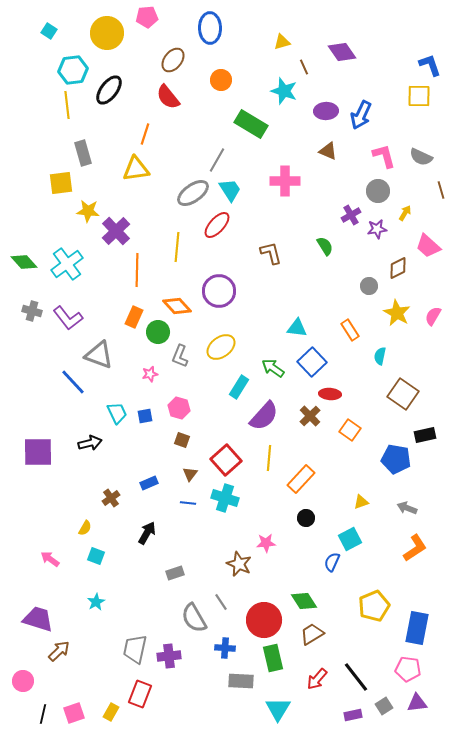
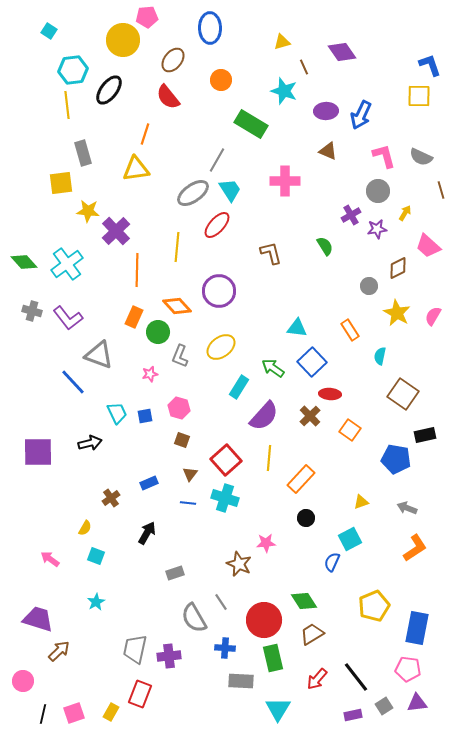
yellow circle at (107, 33): moved 16 px right, 7 px down
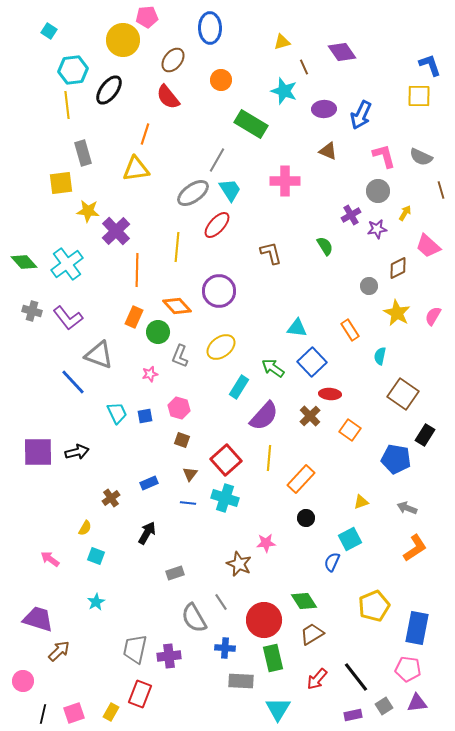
purple ellipse at (326, 111): moved 2 px left, 2 px up
black rectangle at (425, 435): rotated 45 degrees counterclockwise
black arrow at (90, 443): moved 13 px left, 9 px down
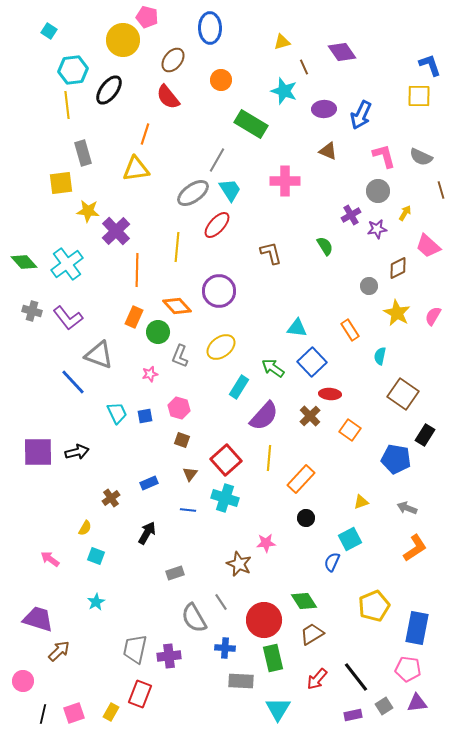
pink pentagon at (147, 17): rotated 20 degrees clockwise
blue line at (188, 503): moved 7 px down
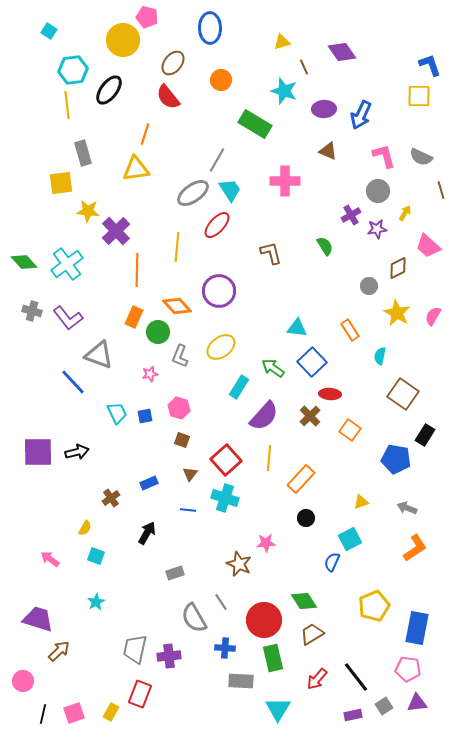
brown ellipse at (173, 60): moved 3 px down
green rectangle at (251, 124): moved 4 px right
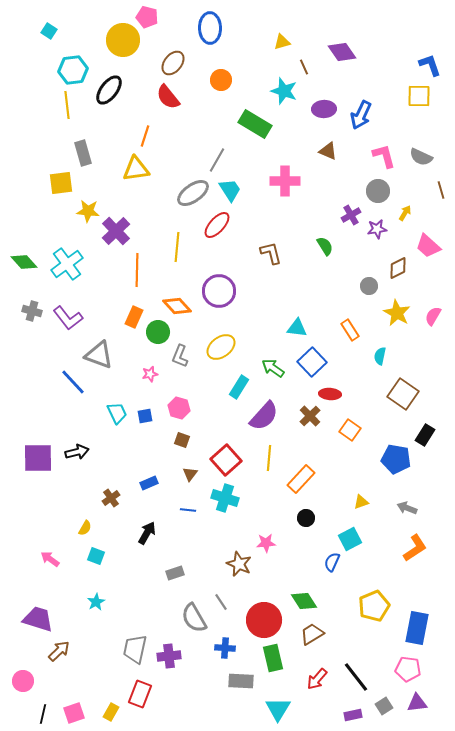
orange line at (145, 134): moved 2 px down
purple square at (38, 452): moved 6 px down
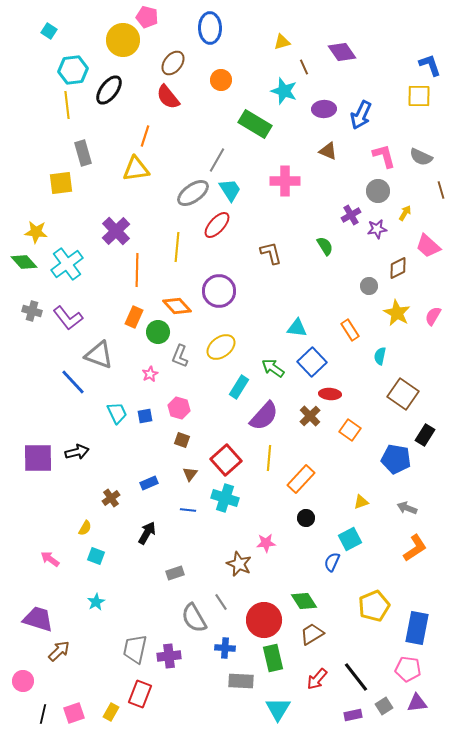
yellow star at (88, 211): moved 52 px left, 21 px down
pink star at (150, 374): rotated 14 degrees counterclockwise
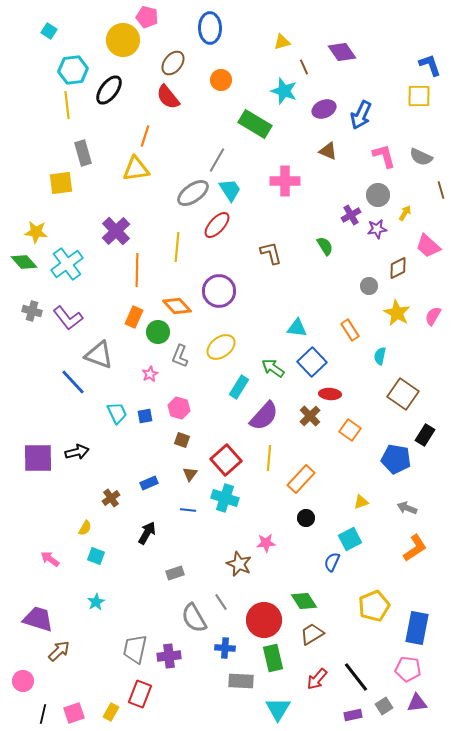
purple ellipse at (324, 109): rotated 20 degrees counterclockwise
gray circle at (378, 191): moved 4 px down
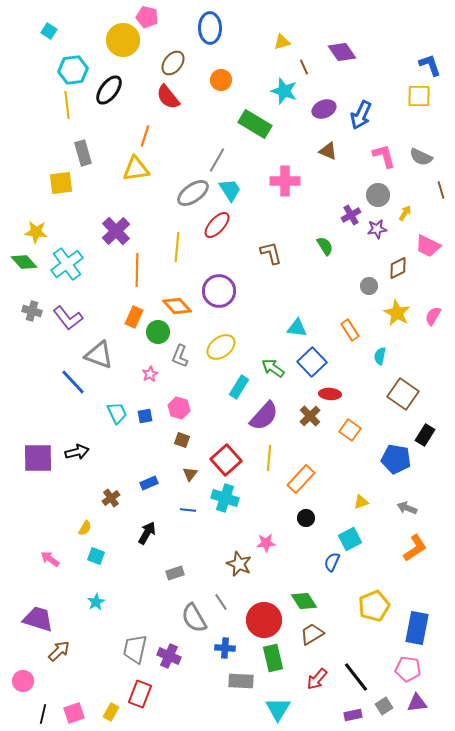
pink trapezoid at (428, 246): rotated 16 degrees counterclockwise
purple cross at (169, 656): rotated 30 degrees clockwise
